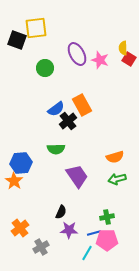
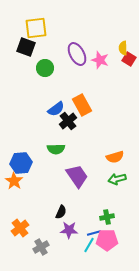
black square: moved 9 px right, 7 px down
cyan line: moved 2 px right, 8 px up
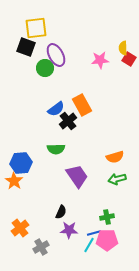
purple ellipse: moved 21 px left, 1 px down
pink star: rotated 24 degrees counterclockwise
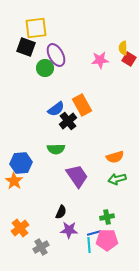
cyan line: rotated 35 degrees counterclockwise
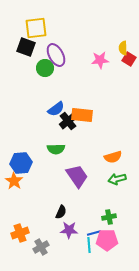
orange rectangle: moved 10 px down; rotated 55 degrees counterclockwise
orange semicircle: moved 2 px left
green cross: moved 2 px right
orange cross: moved 5 px down; rotated 18 degrees clockwise
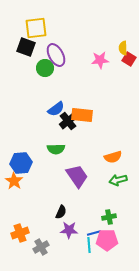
green arrow: moved 1 px right, 1 px down
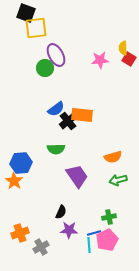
black square: moved 34 px up
pink pentagon: rotated 25 degrees counterclockwise
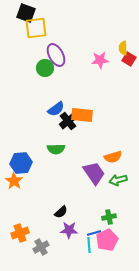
purple trapezoid: moved 17 px right, 3 px up
black semicircle: rotated 24 degrees clockwise
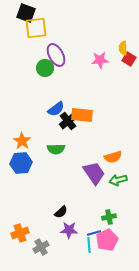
orange star: moved 8 px right, 40 px up
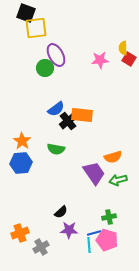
green semicircle: rotated 12 degrees clockwise
pink pentagon: rotated 30 degrees counterclockwise
